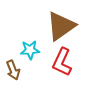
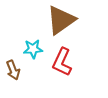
brown triangle: moved 6 px up
cyan star: moved 3 px right, 1 px up
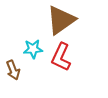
red L-shape: moved 1 px left, 5 px up
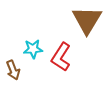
brown triangle: moved 26 px right; rotated 24 degrees counterclockwise
red L-shape: rotated 8 degrees clockwise
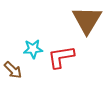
red L-shape: rotated 48 degrees clockwise
brown arrow: rotated 24 degrees counterclockwise
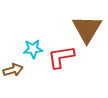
brown triangle: moved 9 px down
brown arrow: rotated 60 degrees counterclockwise
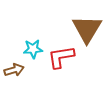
brown arrow: moved 1 px right
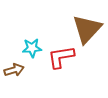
brown triangle: rotated 12 degrees clockwise
cyan star: moved 1 px left, 1 px up
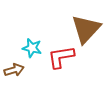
brown triangle: moved 1 px left
cyan star: rotated 18 degrees clockwise
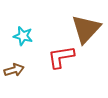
cyan star: moved 9 px left, 12 px up
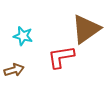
brown triangle: rotated 12 degrees clockwise
